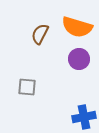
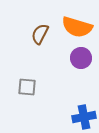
purple circle: moved 2 px right, 1 px up
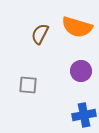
purple circle: moved 13 px down
gray square: moved 1 px right, 2 px up
blue cross: moved 2 px up
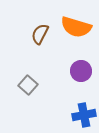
orange semicircle: moved 1 px left
gray square: rotated 36 degrees clockwise
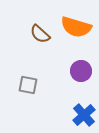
brown semicircle: rotated 75 degrees counterclockwise
gray square: rotated 30 degrees counterclockwise
blue cross: rotated 30 degrees counterclockwise
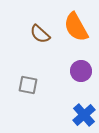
orange semicircle: rotated 44 degrees clockwise
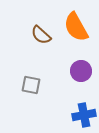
brown semicircle: moved 1 px right, 1 px down
gray square: moved 3 px right
blue cross: rotated 30 degrees clockwise
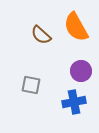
blue cross: moved 10 px left, 13 px up
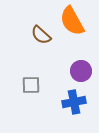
orange semicircle: moved 4 px left, 6 px up
gray square: rotated 12 degrees counterclockwise
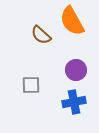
purple circle: moved 5 px left, 1 px up
